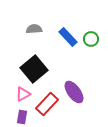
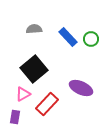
purple ellipse: moved 7 px right, 4 px up; rotated 30 degrees counterclockwise
purple rectangle: moved 7 px left
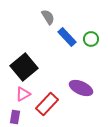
gray semicircle: moved 14 px right, 12 px up; rotated 63 degrees clockwise
blue rectangle: moved 1 px left
black square: moved 10 px left, 2 px up
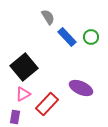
green circle: moved 2 px up
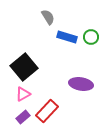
blue rectangle: rotated 30 degrees counterclockwise
purple ellipse: moved 4 px up; rotated 15 degrees counterclockwise
red rectangle: moved 7 px down
purple rectangle: moved 8 px right; rotated 40 degrees clockwise
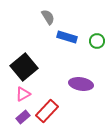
green circle: moved 6 px right, 4 px down
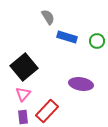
pink triangle: rotated 21 degrees counterclockwise
purple rectangle: rotated 56 degrees counterclockwise
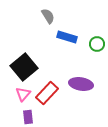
gray semicircle: moved 1 px up
green circle: moved 3 px down
red rectangle: moved 18 px up
purple rectangle: moved 5 px right
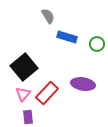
purple ellipse: moved 2 px right
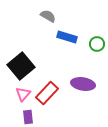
gray semicircle: rotated 28 degrees counterclockwise
black square: moved 3 px left, 1 px up
